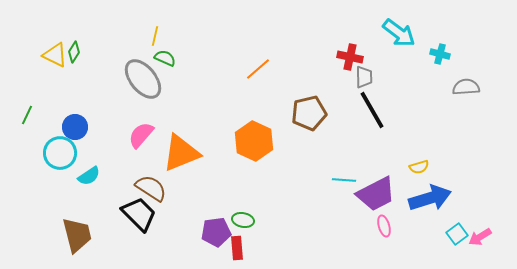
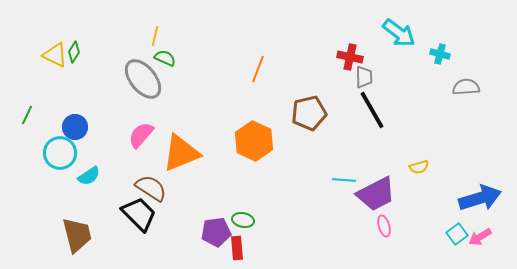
orange line: rotated 28 degrees counterclockwise
blue arrow: moved 50 px right
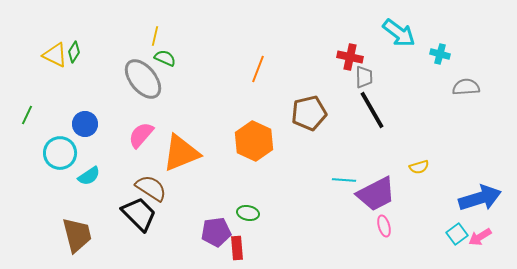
blue circle: moved 10 px right, 3 px up
green ellipse: moved 5 px right, 7 px up
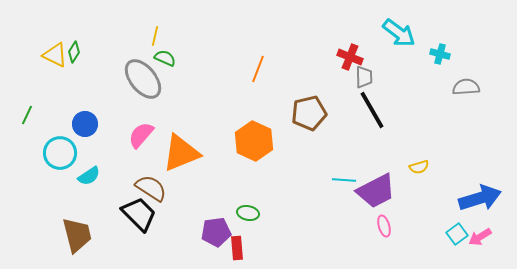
red cross: rotated 10 degrees clockwise
purple trapezoid: moved 3 px up
